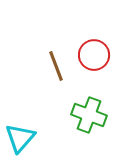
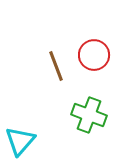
cyan triangle: moved 3 px down
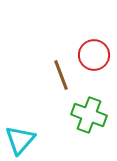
brown line: moved 5 px right, 9 px down
cyan triangle: moved 1 px up
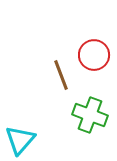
green cross: moved 1 px right
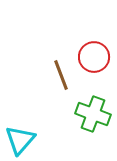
red circle: moved 2 px down
green cross: moved 3 px right, 1 px up
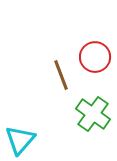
red circle: moved 1 px right
green cross: rotated 16 degrees clockwise
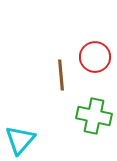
brown line: rotated 16 degrees clockwise
green cross: moved 1 px right, 2 px down; rotated 24 degrees counterclockwise
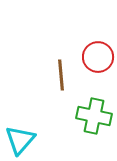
red circle: moved 3 px right
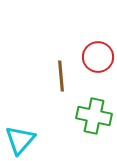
brown line: moved 1 px down
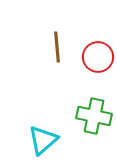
brown line: moved 4 px left, 29 px up
cyan triangle: moved 23 px right; rotated 8 degrees clockwise
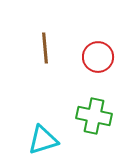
brown line: moved 12 px left, 1 px down
cyan triangle: rotated 24 degrees clockwise
